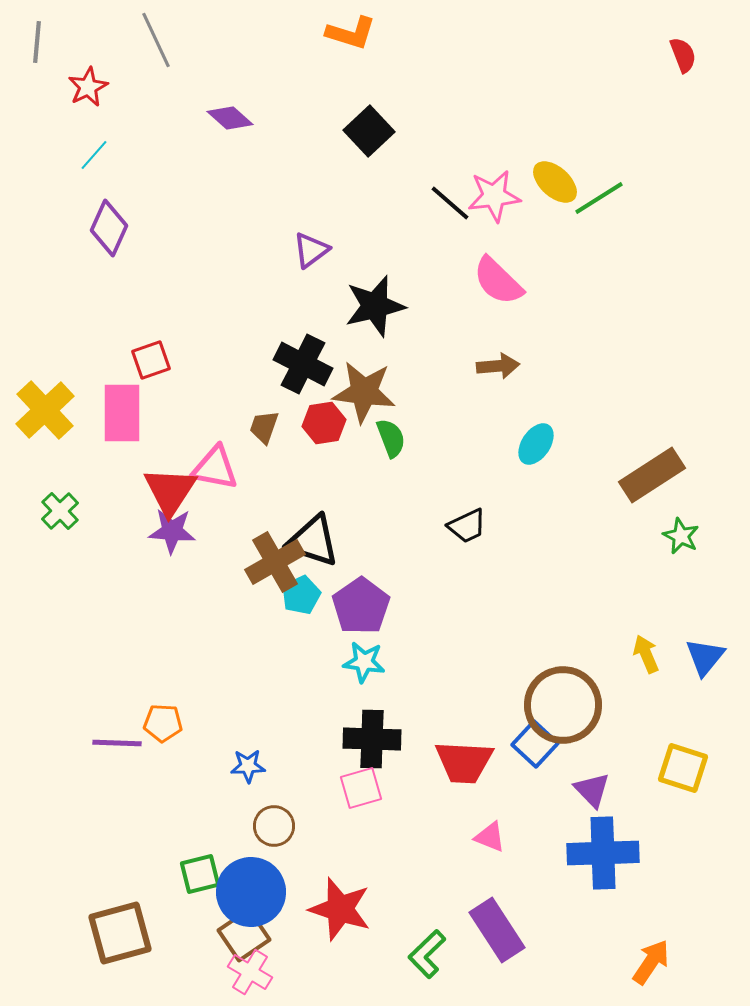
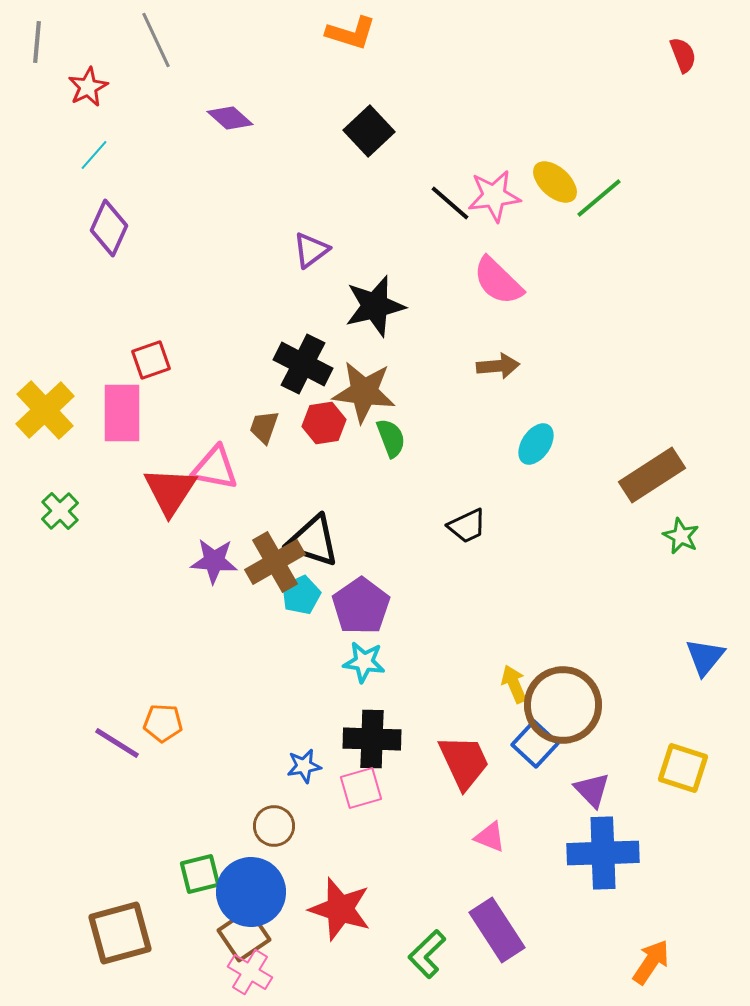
green line at (599, 198): rotated 8 degrees counterclockwise
purple star at (172, 531): moved 42 px right, 30 px down
yellow arrow at (646, 654): moved 132 px left, 30 px down
purple line at (117, 743): rotated 30 degrees clockwise
red trapezoid at (464, 762): rotated 118 degrees counterclockwise
blue star at (248, 766): moved 56 px right; rotated 8 degrees counterclockwise
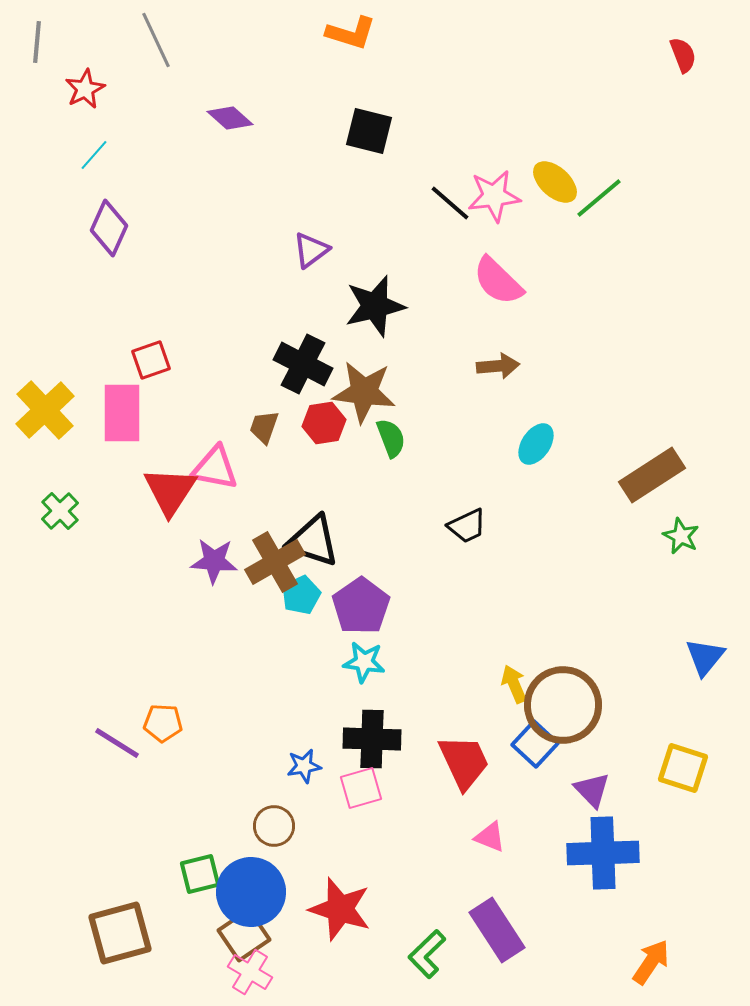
red star at (88, 87): moved 3 px left, 2 px down
black square at (369, 131): rotated 33 degrees counterclockwise
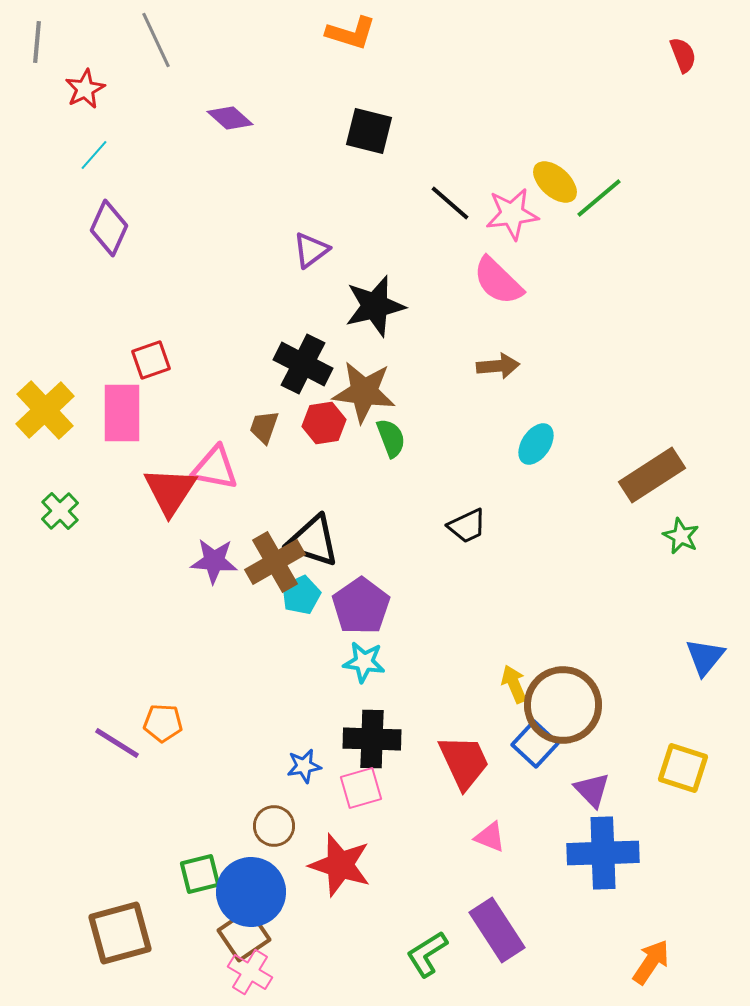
pink star at (494, 196): moved 18 px right, 18 px down
red star at (340, 909): moved 44 px up
green L-shape at (427, 954): rotated 12 degrees clockwise
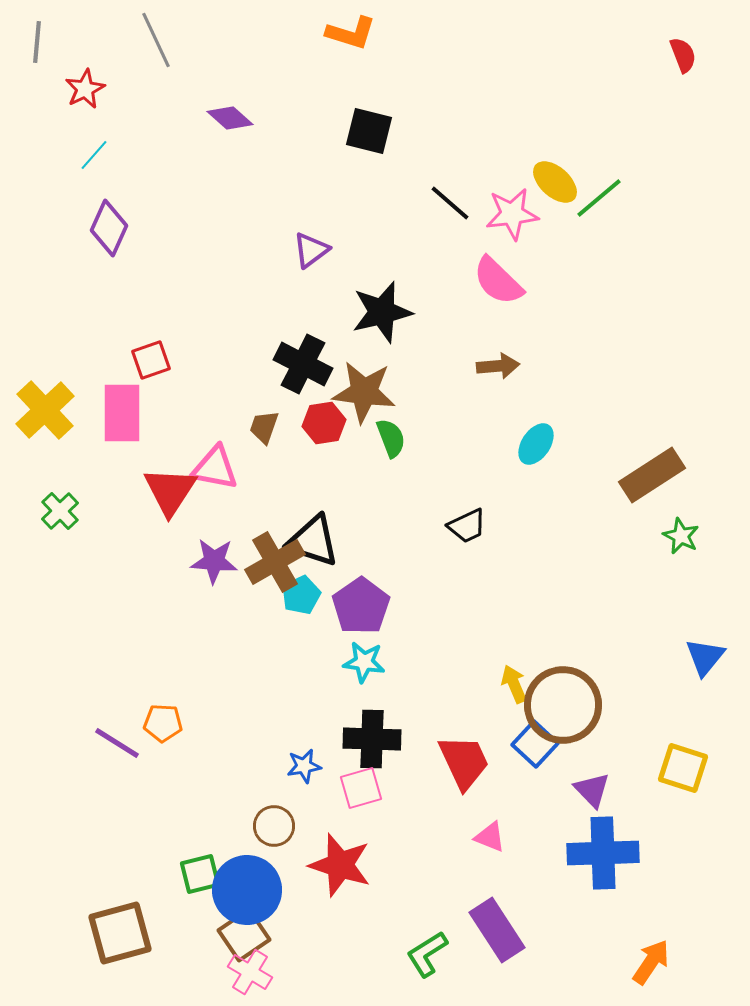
black star at (375, 306): moved 7 px right, 6 px down
blue circle at (251, 892): moved 4 px left, 2 px up
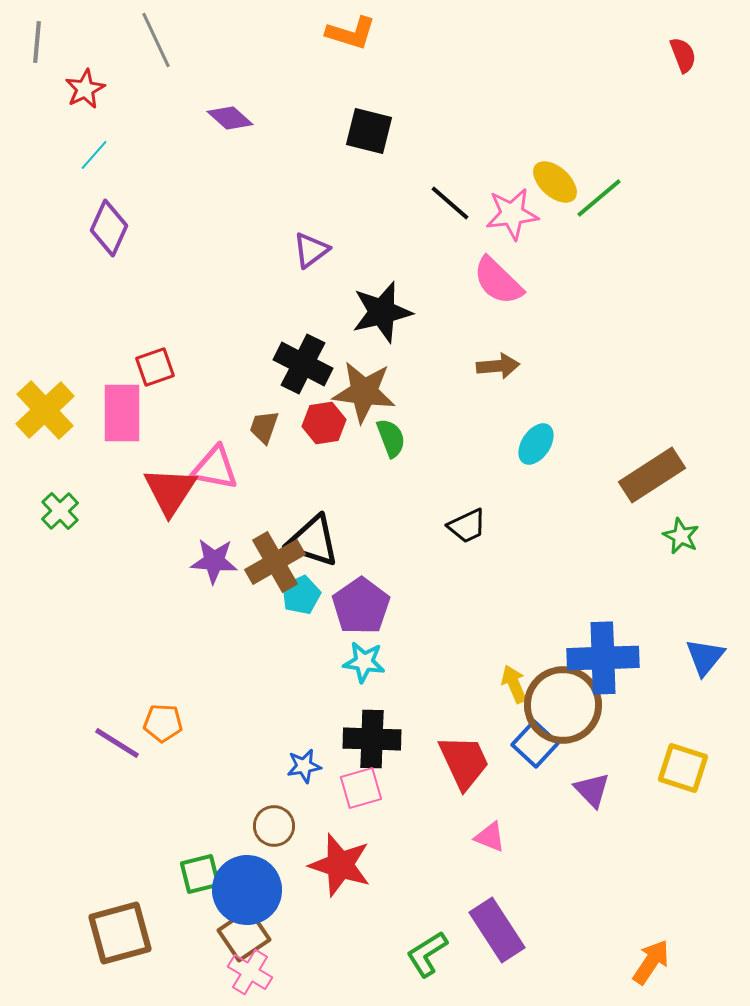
red square at (151, 360): moved 4 px right, 7 px down
blue cross at (603, 853): moved 195 px up
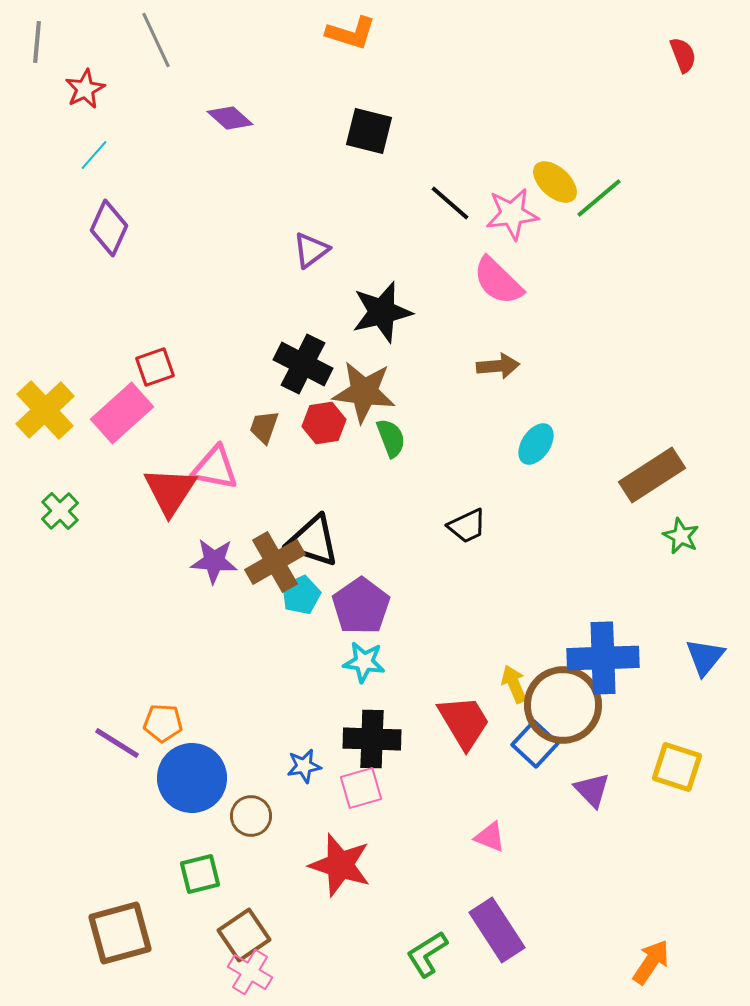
pink rectangle at (122, 413): rotated 48 degrees clockwise
red trapezoid at (464, 762): moved 40 px up; rotated 6 degrees counterclockwise
yellow square at (683, 768): moved 6 px left, 1 px up
brown circle at (274, 826): moved 23 px left, 10 px up
blue circle at (247, 890): moved 55 px left, 112 px up
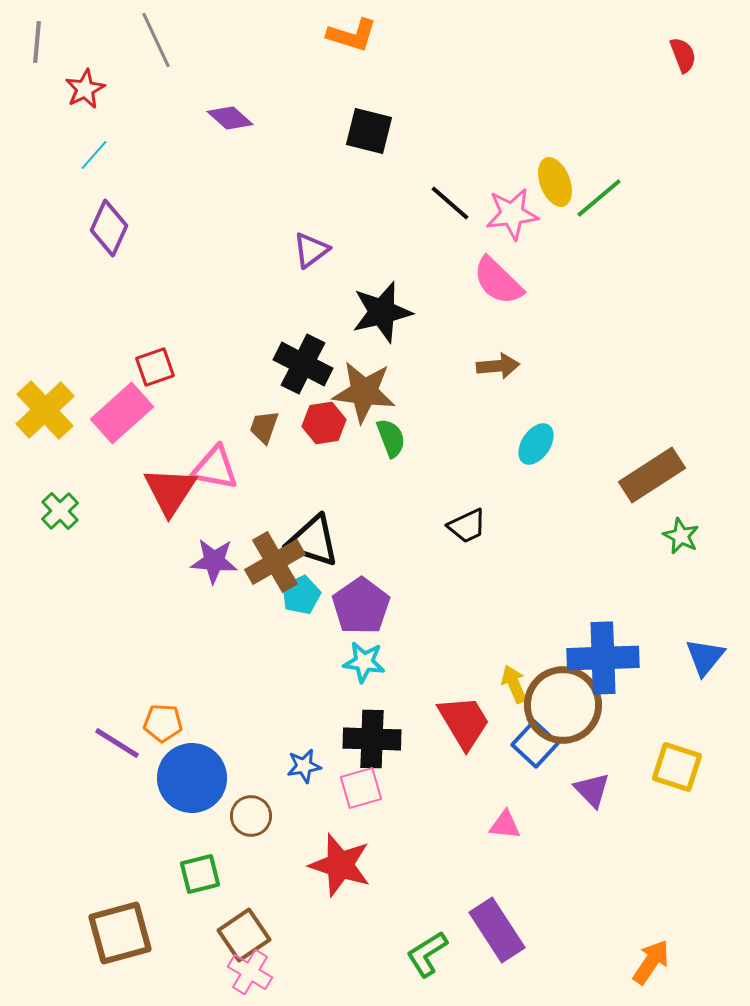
orange L-shape at (351, 33): moved 1 px right, 2 px down
yellow ellipse at (555, 182): rotated 27 degrees clockwise
pink triangle at (490, 837): moved 15 px right, 12 px up; rotated 16 degrees counterclockwise
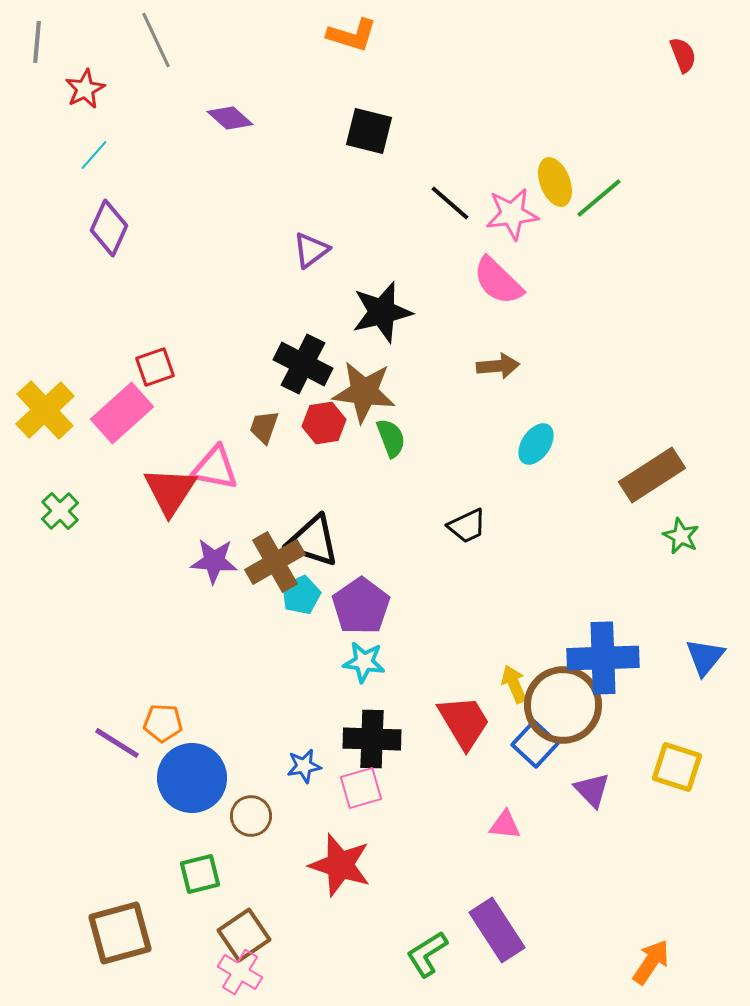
pink cross at (250, 972): moved 10 px left
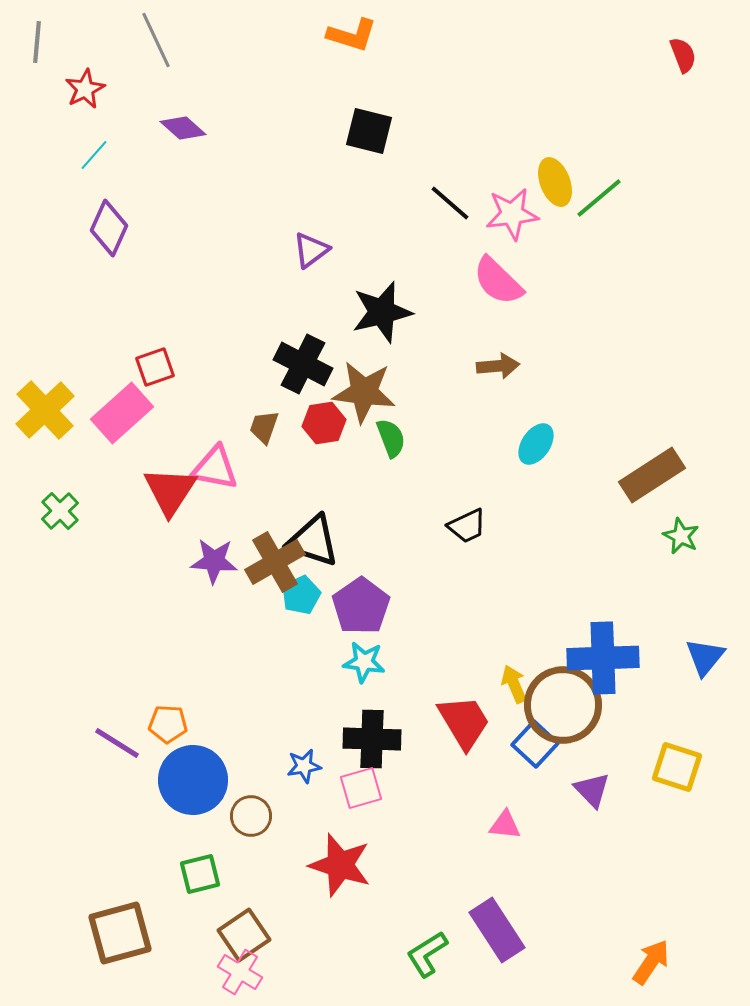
purple diamond at (230, 118): moved 47 px left, 10 px down
orange pentagon at (163, 723): moved 5 px right, 1 px down
blue circle at (192, 778): moved 1 px right, 2 px down
